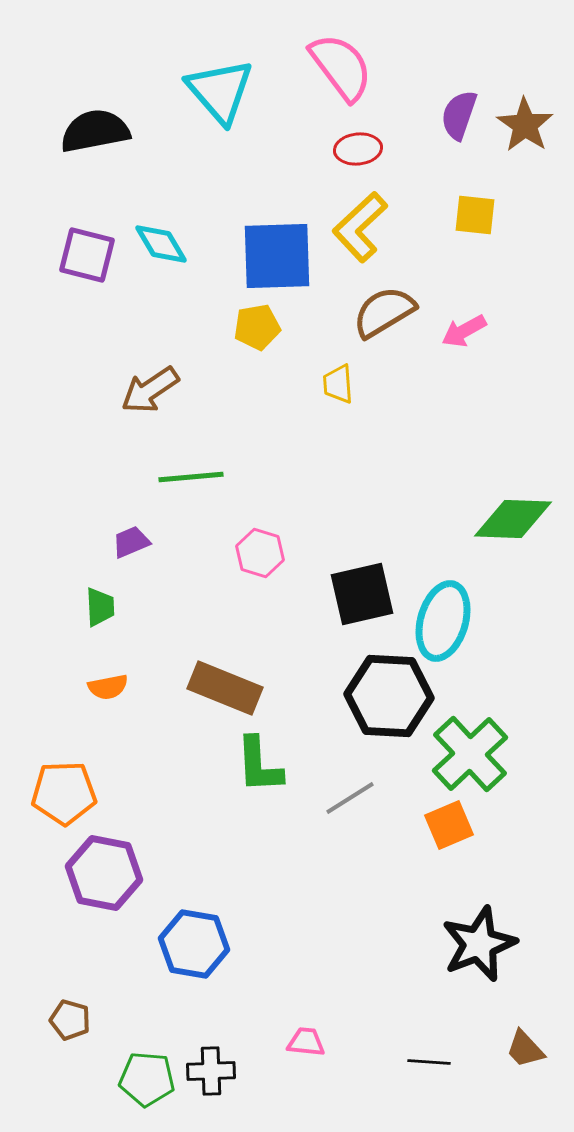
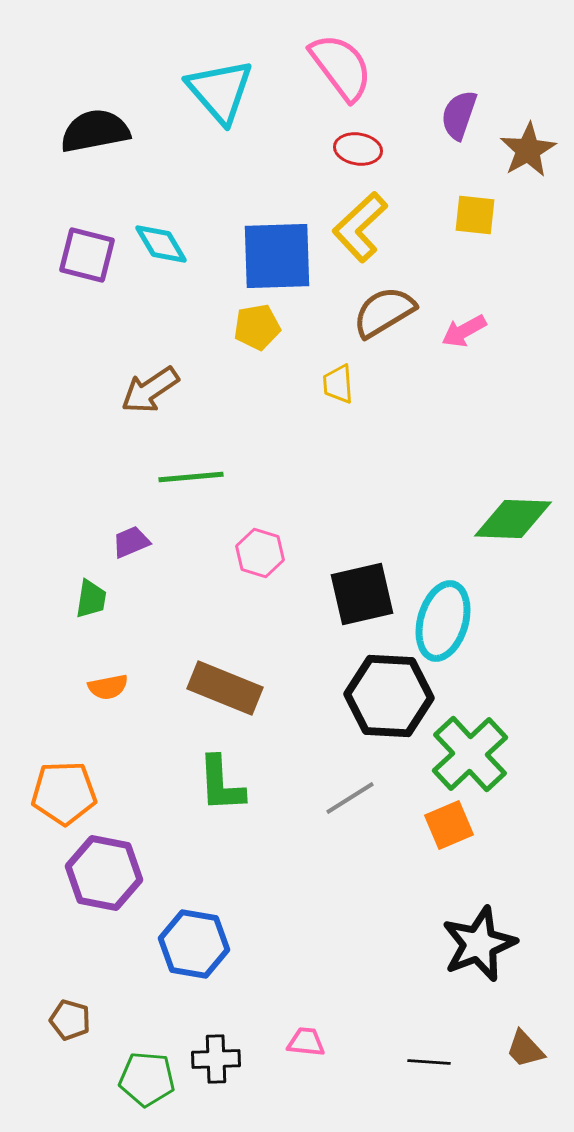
brown star: moved 3 px right, 25 px down; rotated 8 degrees clockwise
red ellipse: rotated 15 degrees clockwise
green trapezoid: moved 9 px left, 8 px up; rotated 12 degrees clockwise
green L-shape: moved 38 px left, 19 px down
black cross: moved 5 px right, 12 px up
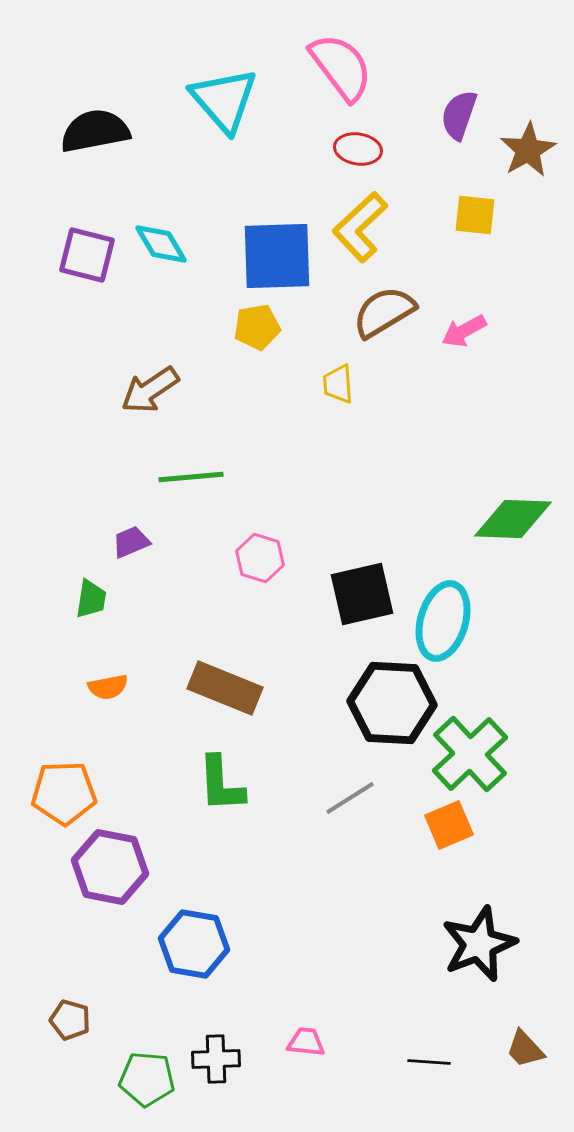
cyan triangle: moved 4 px right, 9 px down
pink hexagon: moved 5 px down
black hexagon: moved 3 px right, 7 px down
purple hexagon: moved 6 px right, 6 px up
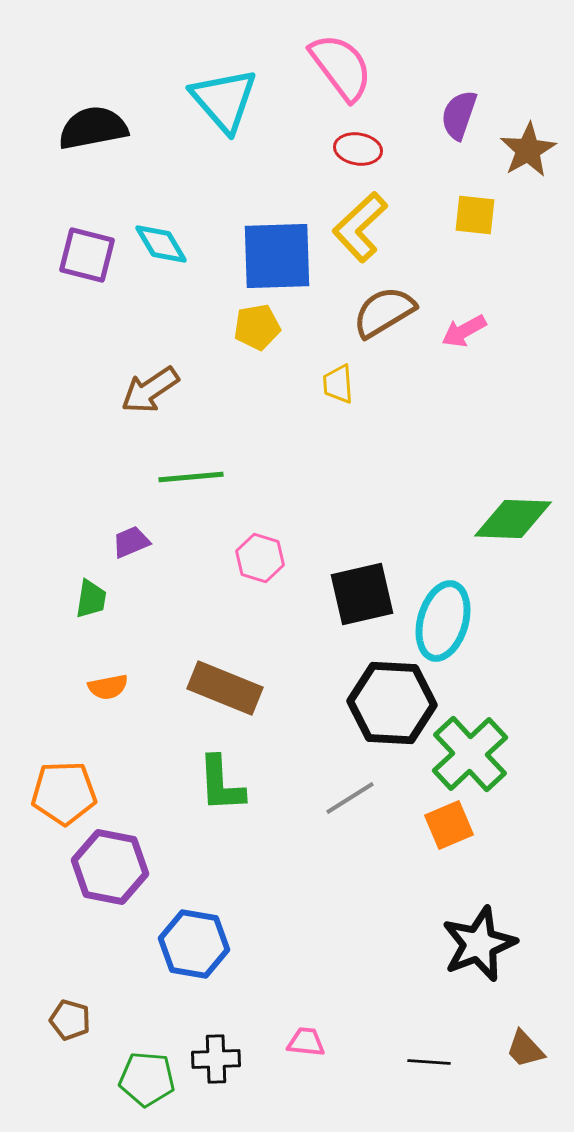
black semicircle: moved 2 px left, 3 px up
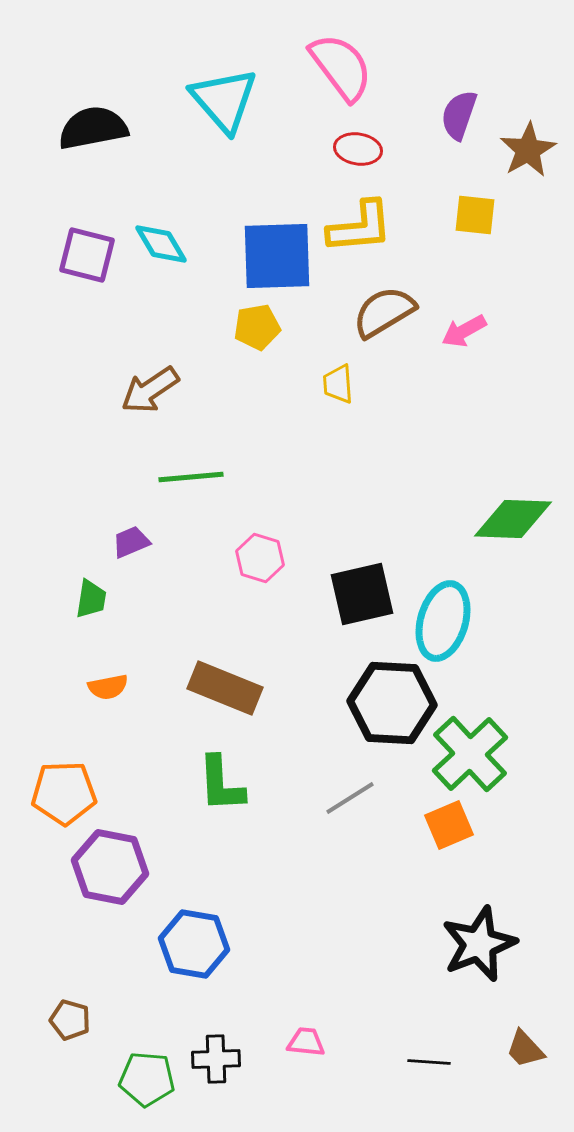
yellow L-shape: rotated 142 degrees counterclockwise
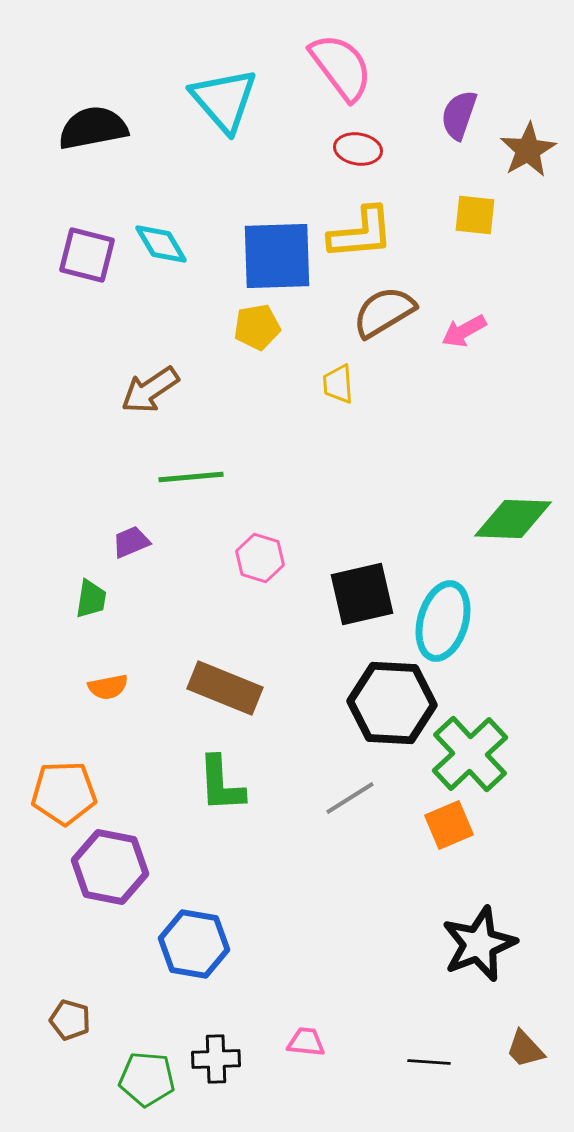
yellow L-shape: moved 1 px right, 6 px down
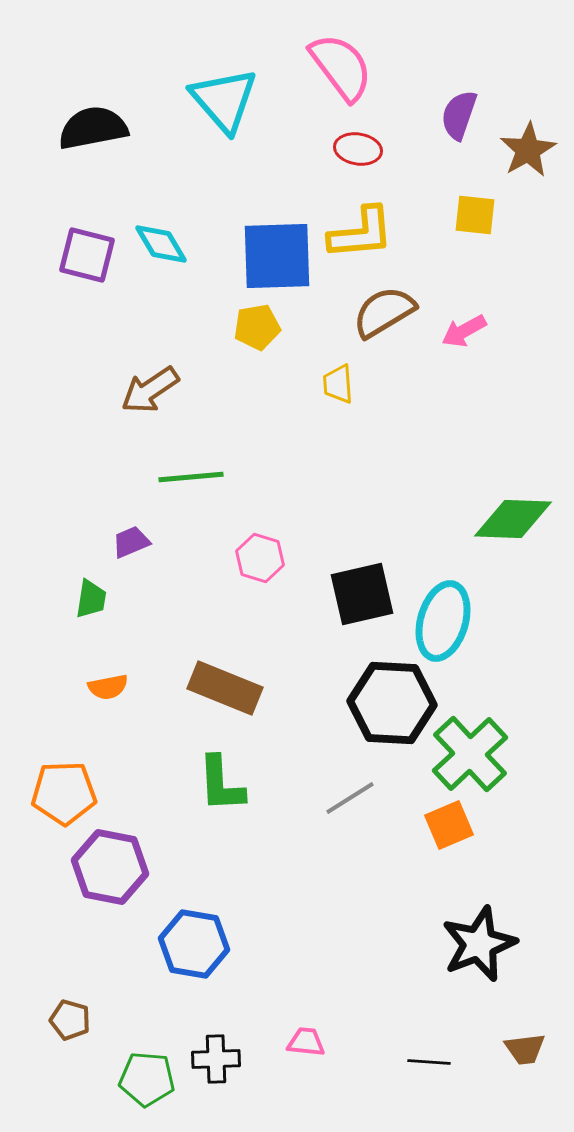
brown trapezoid: rotated 54 degrees counterclockwise
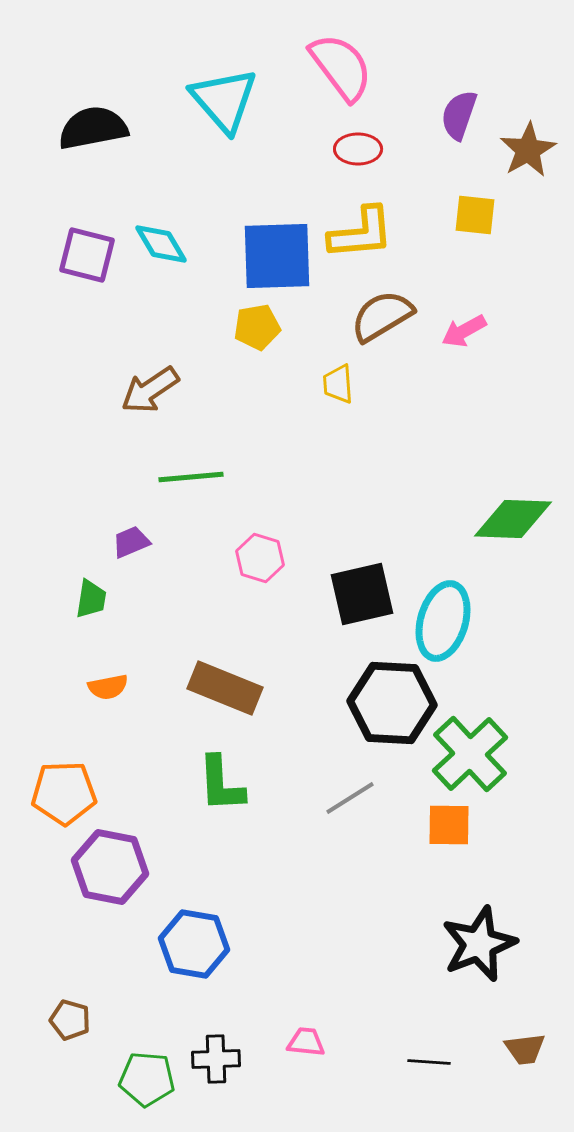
red ellipse: rotated 9 degrees counterclockwise
brown semicircle: moved 2 px left, 4 px down
orange square: rotated 24 degrees clockwise
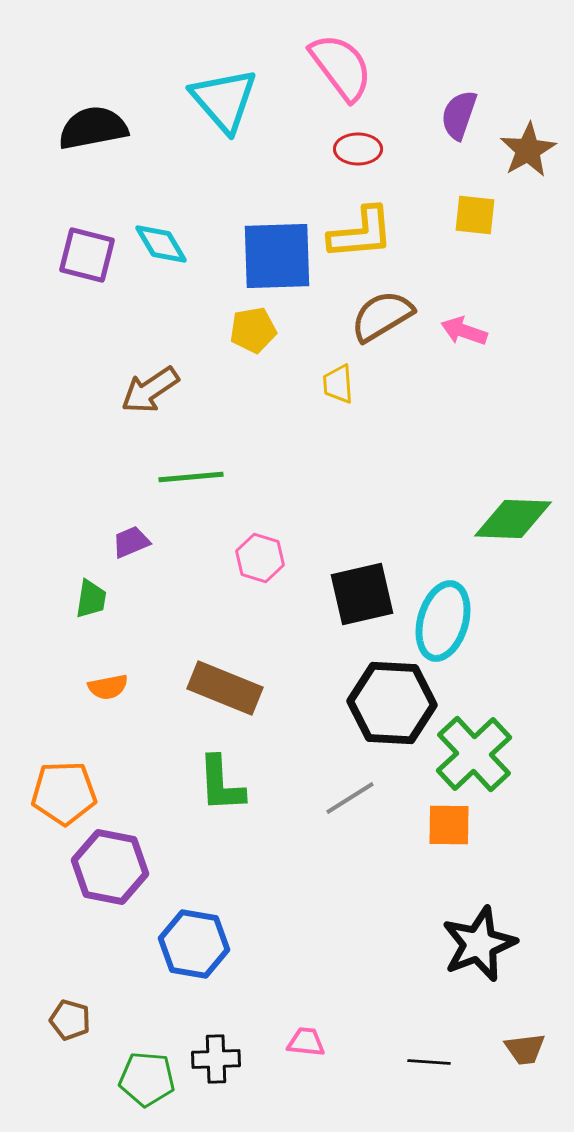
yellow pentagon: moved 4 px left, 3 px down
pink arrow: rotated 48 degrees clockwise
green cross: moved 4 px right
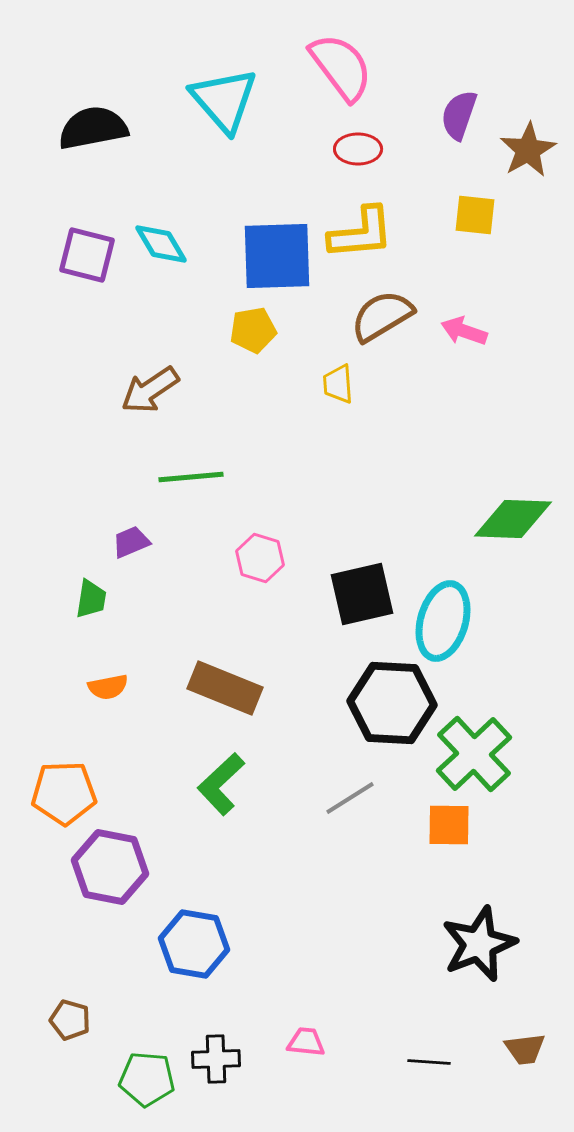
green L-shape: rotated 50 degrees clockwise
